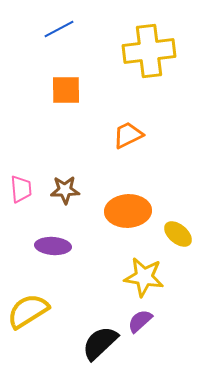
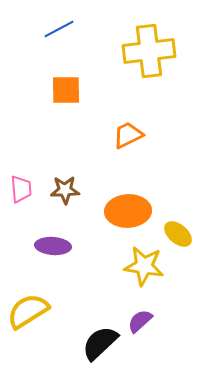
yellow star: moved 11 px up
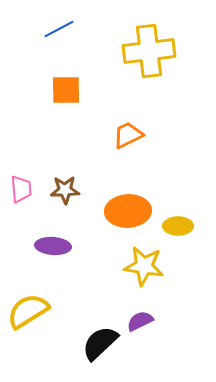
yellow ellipse: moved 8 px up; rotated 40 degrees counterclockwise
purple semicircle: rotated 16 degrees clockwise
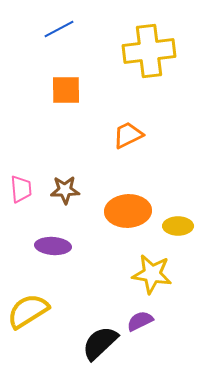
yellow star: moved 8 px right, 8 px down
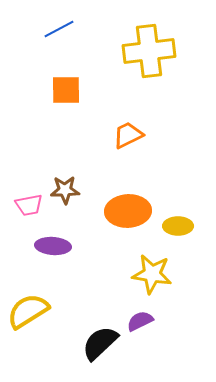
pink trapezoid: moved 8 px right, 16 px down; rotated 84 degrees clockwise
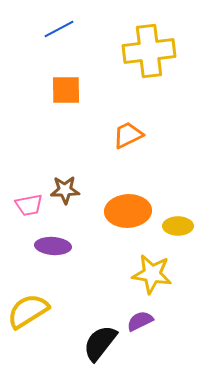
black semicircle: rotated 9 degrees counterclockwise
